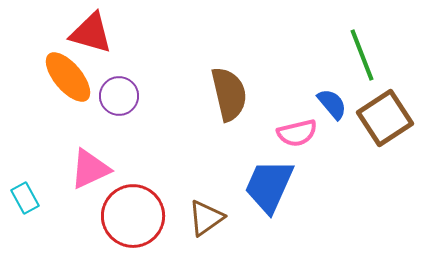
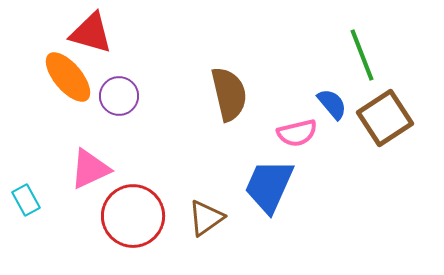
cyan rectangle: moved 1 px right, 2 px down
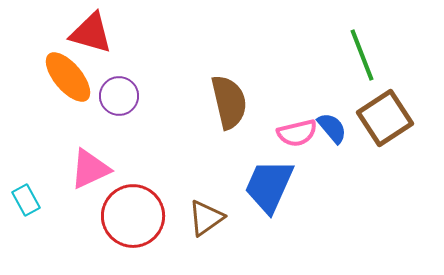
brown semicircle: moved 8 px down
blue semicircle: moved 24 px down
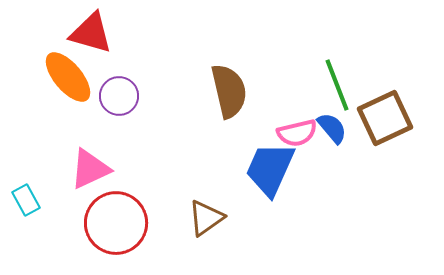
green line: moved 25 px left, 30 px down
brown semicircle: moved 11 px up
brown square: rotated 8 degrees clockwise
blue trapezoid: moved 1 px right, 17 px up
red circle: moved 17 px left, 7 px down
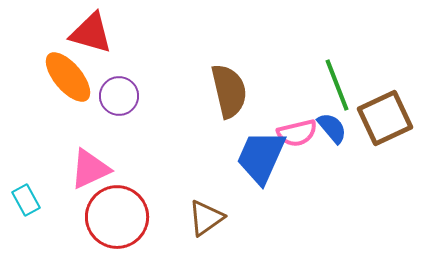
blue trapezoid: moved 9 px left, 12 px up
red circle: moved 1 px right, 6 px up
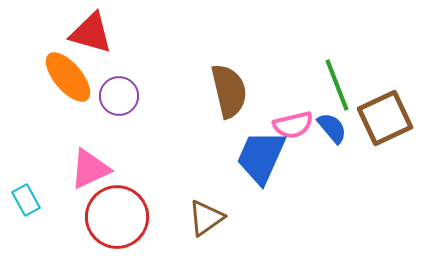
pink semicircle: moved 4 px left, 8 px up
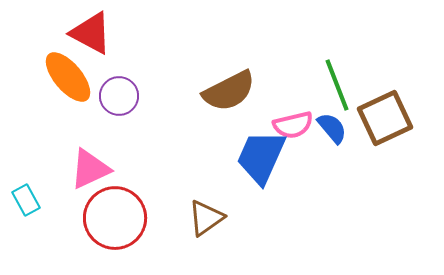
red triangle: rotated 12 degrees clockwise
brown semicircle: rotated 76 degrees clockwise
red circle: moved 2 px left, 1 px down
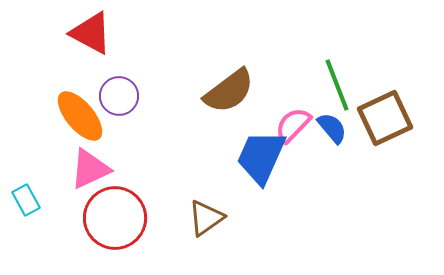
orange ellipse: moved 12 px right, 39 px down
brown semicircle: rotated 10 degrees counterclockwise
pink semicircle: rotated 147 degrees clockwise
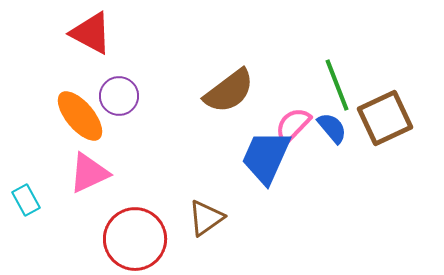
blue trapezoid: moved 5 px right
pink triangle: moved 1 px left, 4 px down
red circle: moved 20 px right, 21 px down
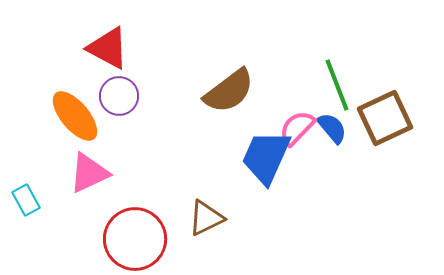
red triangle: moved 17 px right, 15 px down
orange ellipse: moved 5 px left
pink semicircle: moved 4 px right, 3 px down
brown triangle: rotated 9 degrees clockwise
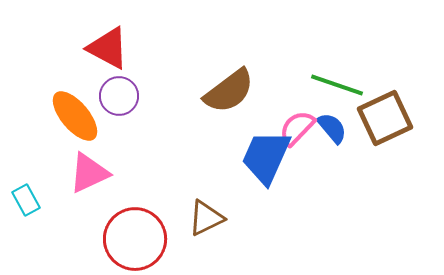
green line: rotated 50 degrees counterclockwise
